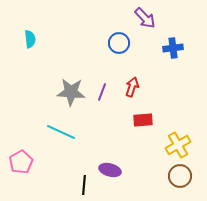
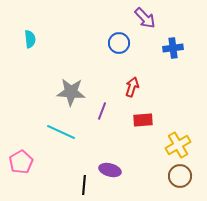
purple line: moved 19 px down
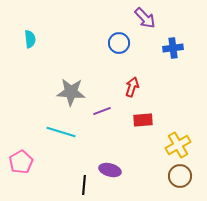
purple line: rotated 48 degrees clockwise
cyan line: rotated 8 degrees counterclockwise
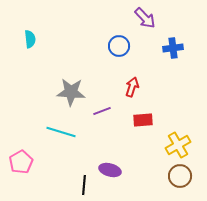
blue circle: moved 3 px down
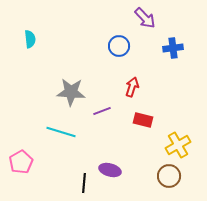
red rectangle: rotated 18 degrees clockwise
brown circle: moved 11 px left
black line: moved 2 px up
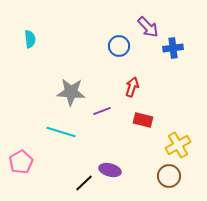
purple arrow: moved 3 px right, 9 px down
black line: rotated 42 degrees clockwise
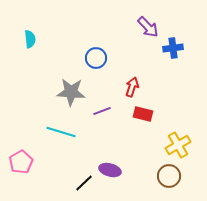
blue circle: moved 23 px left, 12 px down
red rectangle: moved 6 px up
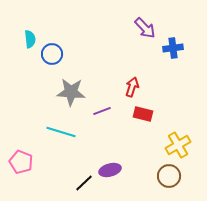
purple arrow: moved 3 px left, 1 px down
blue circle: moved 44 px left, 4 px up
pink pentagon: rotated 20 degrees counterclockwise
purple ellipse: rotated 30 degrees counterclockwise
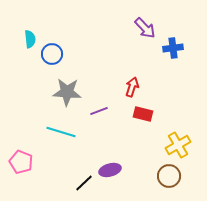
gray star: moved 4 px left
purple line: moved 3 px left
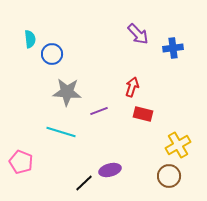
purple arrow: moved 7 px left, 6 px down
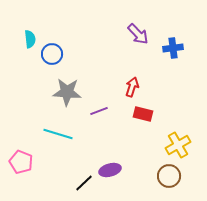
cyan line: moved 3 px left, 2 px down
